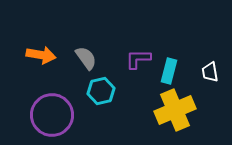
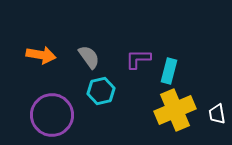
gray semicircle: moved 3 px right, 1 px up
white trapezoid: moved 7 px right, 42 px down
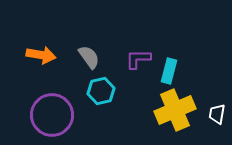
white trapezoid: rotated 20 degrees clockwise
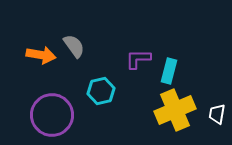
gray semicircle: moved 15 px left, 11 px up
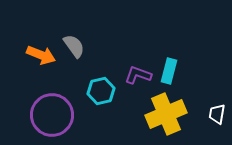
orange arrow: rotated 12 degrees clockwise
purple L-shape: moved 16 px down; rotated 20 degrees clockwise
yellow cross: moved 9 px left, 4 px down
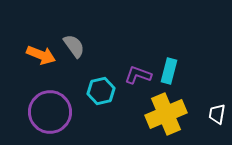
purple circle: moved 2 px left, 3 px up
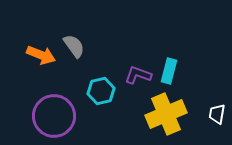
purple circle: moved 4 px right, 4 px down
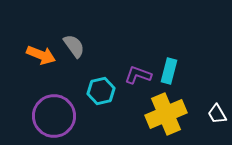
white trapezoid: rotated 40 degrees counterclockwise
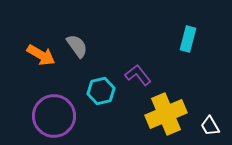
gray semicircle: moved 3 px right
orange arrow: rotated 8 degrees clockwise
cyan rectangle: moved 19 px right, 32 px up
purple L-shape: rotated 32 degrees clockwise
white trapezoid: moved 7 px left, 12 px down
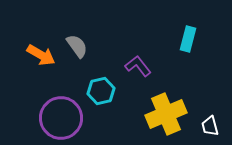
purple L-shape: moved 9 px up
purple circle: moved 7 px right, 2 px down
white trapezoid: rotated 15 degrees clockwise
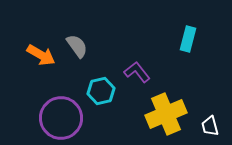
purple L-shape: moved 1 px left, 6 px down
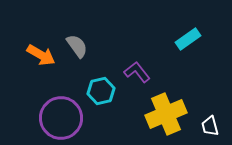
cyan rectangle: rotated 40 degrees clockwise
